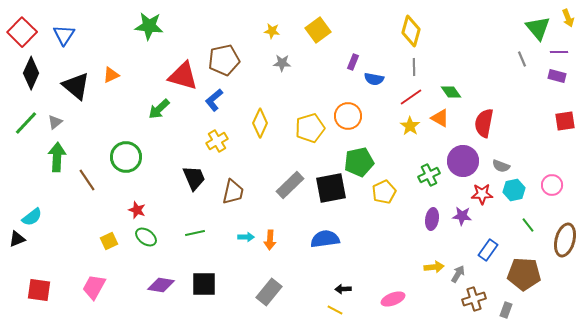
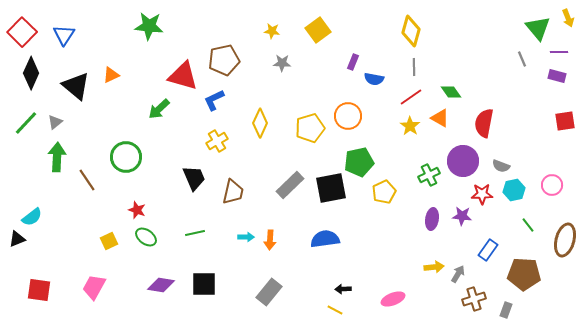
blue L-shape at (214, 100): rotated 15 degrees clockwise
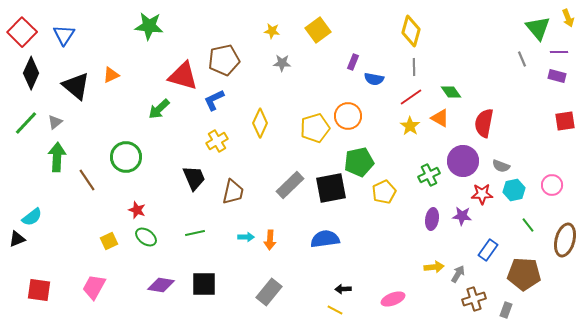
yellow pentagon at (310, 128): moved 5 px right
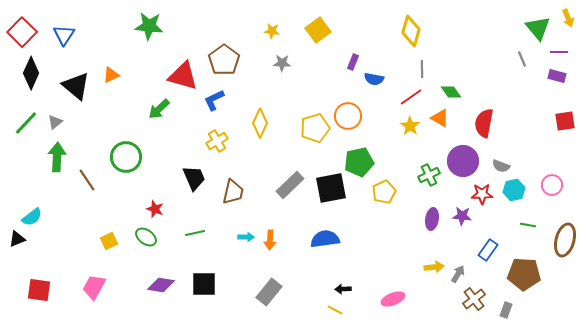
brown pentagon at (224, 60): rotated 24 degrees counterclockwise
gray line at (414, 67): moved 8 px right, 2 px down
red star at (137, 210): moved 18 px right, 1 px up
green line at (528, 225): rotated 42 degrees counterclockwise
brown cross at (474, 299): rotated 20 degrees counterclockwise
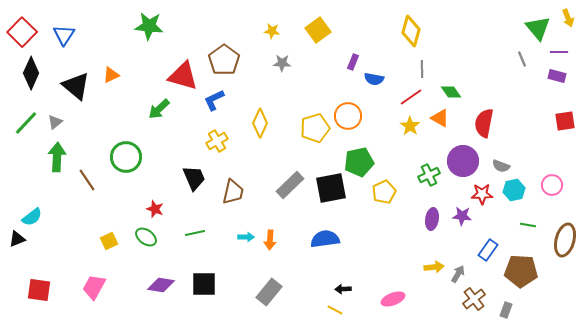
brown pentagon at (524, 274): moved 3 px left, 3 px up
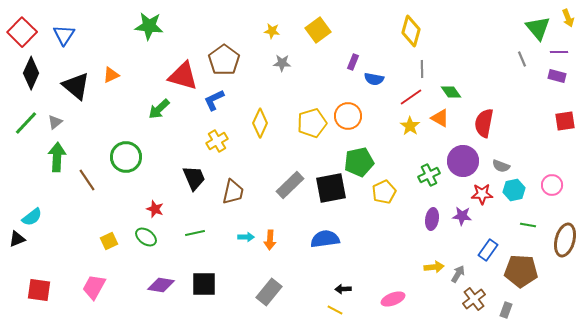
yellow pentagon at (315, 128): moved 3 px left, 5 px up
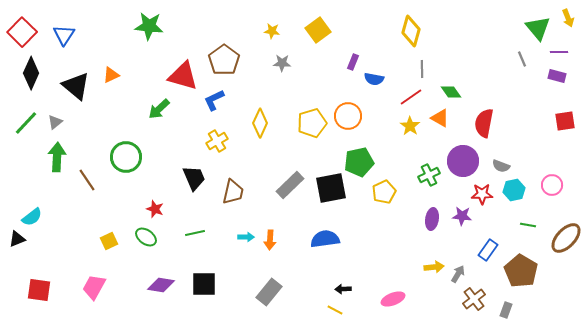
brown ellipse at (565, 240): moved 1 px right, 2 px up; rotated 28 degrees clockwise
brown pentagon at (521, 271): rotated 28 degrees clockwise
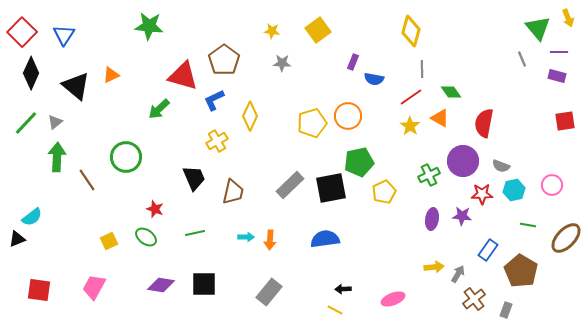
yellow diamond at (260, 123): moved 10 px left, 7 px up
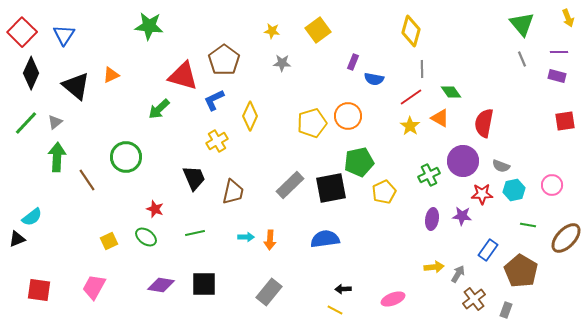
green triangle at (538, 28): moved 16 px left, 4 px up
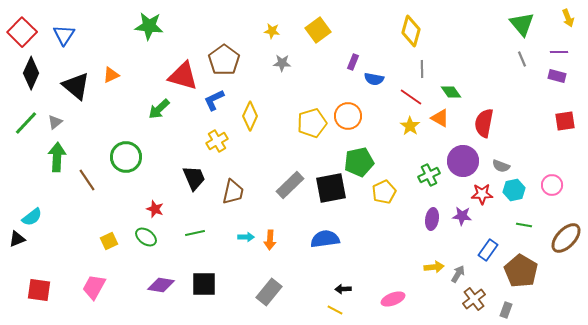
red line at (411, 97): rotated 70 degrees clockwise
green line at (528, 225): moved 4 px left
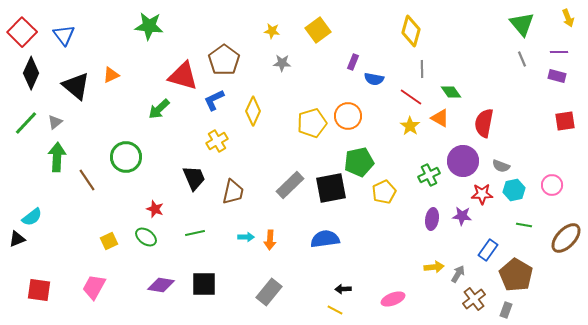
blue triangle at (64, 35): rotated 10 degrees counterclockwise
yellow diamond at (250, 116): moved 3 px right, 5 px up
brown pentagon at (521, 271): moved 5 px left, 4 px down
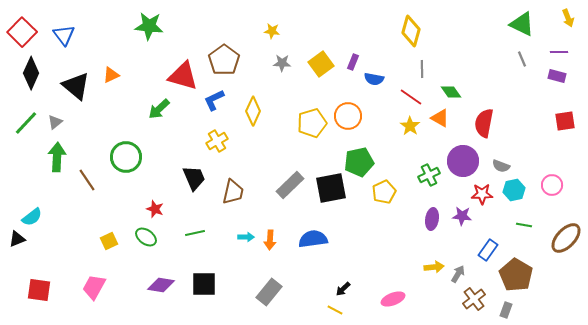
green triangle at (522, 24): rotated 24 degrees counterclockwise
yellow square at (318, 30): moved 3 px right, 34 px down
blue semicircle at (325, 239): moved 12 px left
black arrow at (343, 289): rotated 42 degrees counterclockwise
